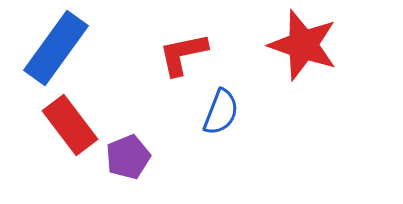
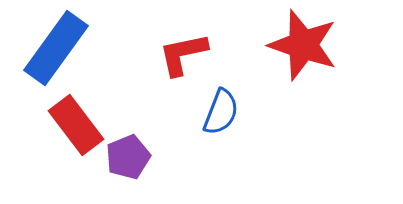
red rectangle: moved 6 px right
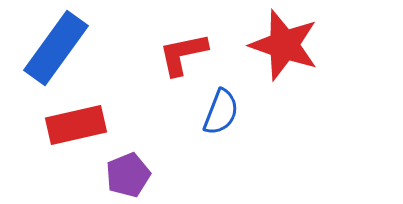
red star: moved 19 px left
red rectangle: rotated 66 degrees counterclockwise
purple pentagon: moved 18 px down
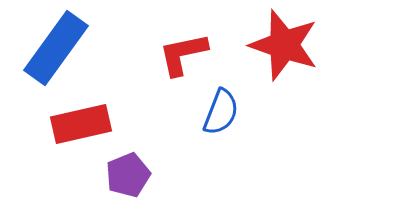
red rectangle: moved 5 px right, 1 px up
